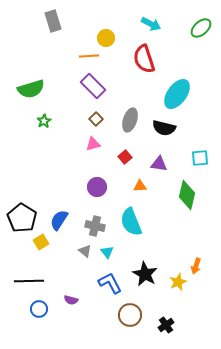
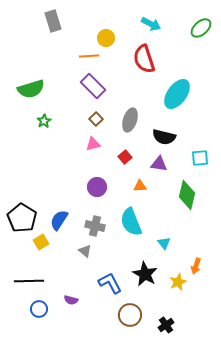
black semicircle: moved 9 px down
cyan triangle: moved 57 px right, 9 px up
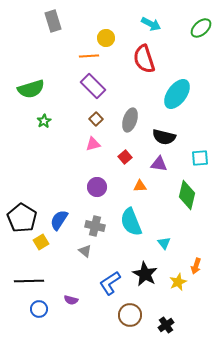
blue L-shape: rotated 95 degrees counterclockwise
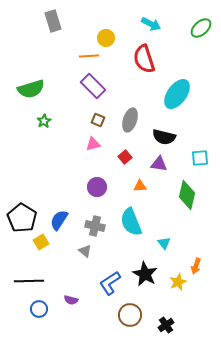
brown square: moved 2 px right, 1 px down; rotated 24 degrees counterclockwise
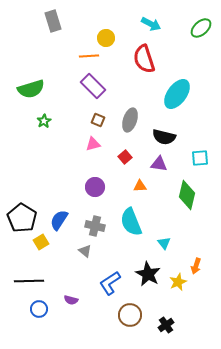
purple circle: moved 2 px left
black star: moved 3 px right
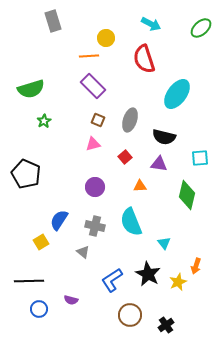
black pentagon: moved 4 px right, 44 px up; rotated 8 degrees counterclockwise
gray triangle: moved 2 px left, 1 px down
blue L-shape: moved 2 px right, 3 px up
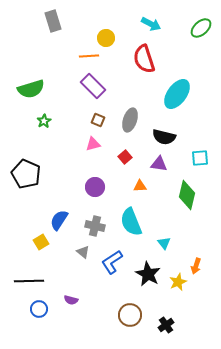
blue L-shape: moved 18 px up
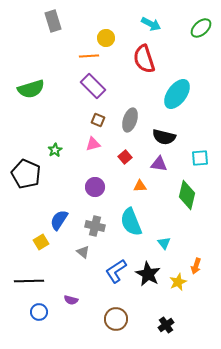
green star: moved 11 px right, 29 px down
blue L-shape: moved 4 px right, 9 px down
blue circle: moved 3 px down
brown circle: moved 14 px left, 4 px down
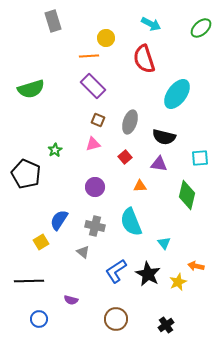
gray ellipse: moved 2 px down
orange arrow: rotated 84 degrees clockwise
blue circle: moved 7 px down
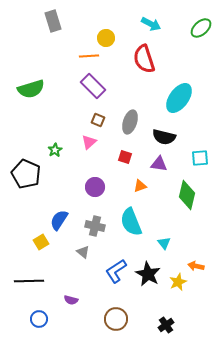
cyan ellipse: moved 2 px right, 4 px down
pink triangle: moved 4 px left, 2 px up; rotated 28 degrees counterclockwise
red square: rotated 32 degrees counterclockwise
orange triangle: rotated 16 degrees counterclockwise
